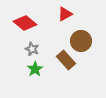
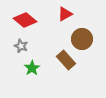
red diamond: moved 3 px up
brown circle: moved 1 px right, 2 px up
gray star: moved 11 px left, 3 px up
green star: moved 3 px left, 1 px up
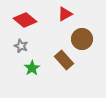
brown rectangle: moved 2 px left
